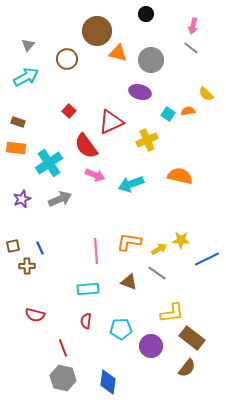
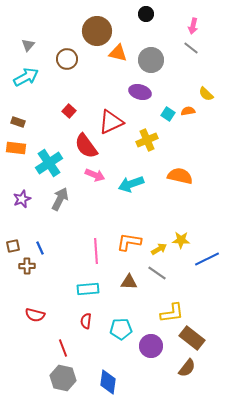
gray arrow at (60, 199): rotated 40 degrees counterclockwise
brown triangle at (129, 282): rotated 18 degrees counterclockwise
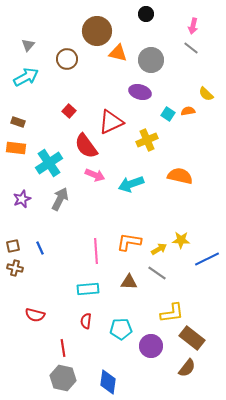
brown cross at (27, 266): moved 12 px left, 2 px down; rotated 14 degrees clockwise
red line at (63, 348): rotated 12 degrees clockwise
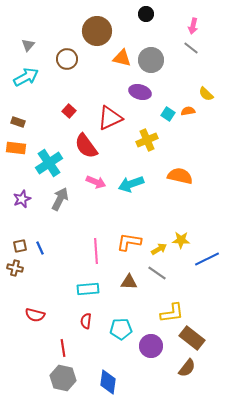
orange triangle at (118, 53): moved 4 px right, 5 px down
red triangle at (111, 122): moved 1 px left, 4 px up
pink arrow at (95, 175): moved 1 px right, 7 px down
brown square at (13, 246): moved 7 px right
